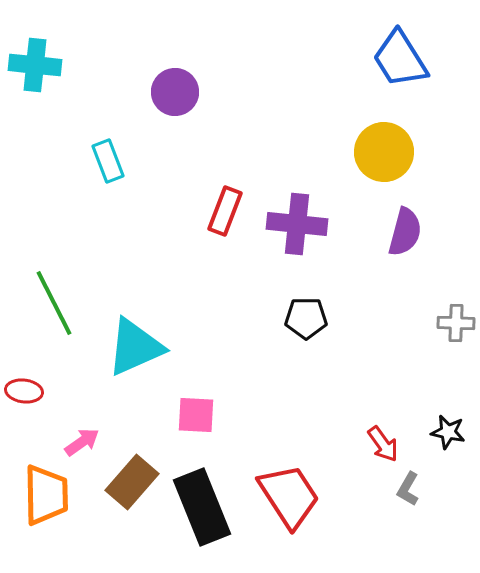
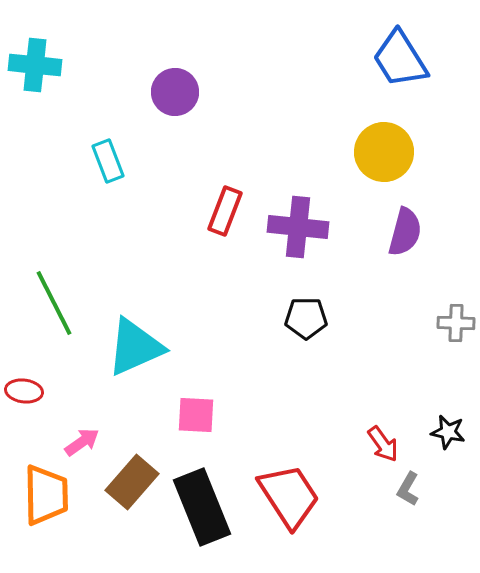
purple cross: moved 1 px right, 3 px down
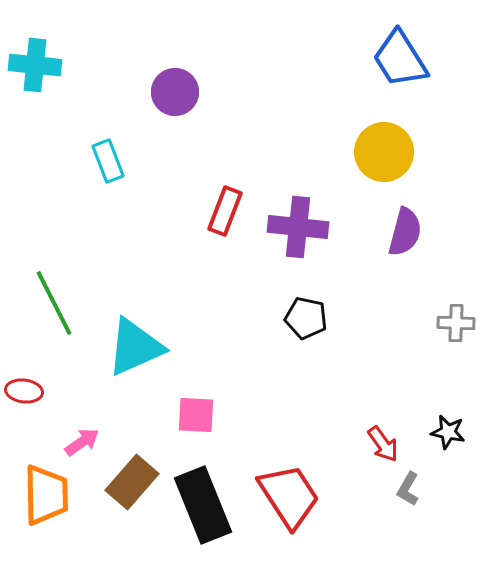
black pentagon: rotated 12 degrees clockwise
black rectangle: moved 1 px right, 2 px up
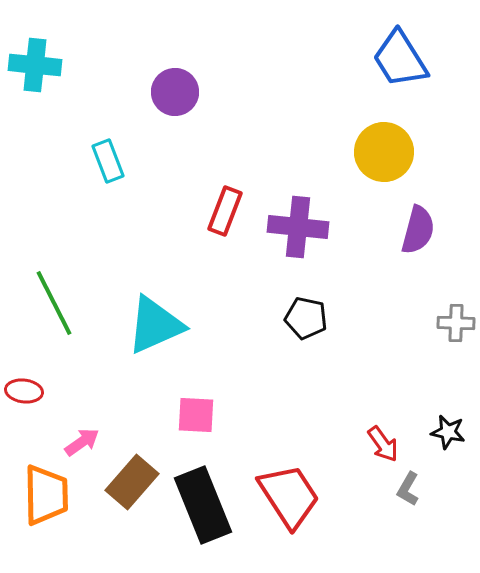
purple semicircle: moved 13 px right, 2 px up
cyan triangle: moved 20 px right, 22 px up
